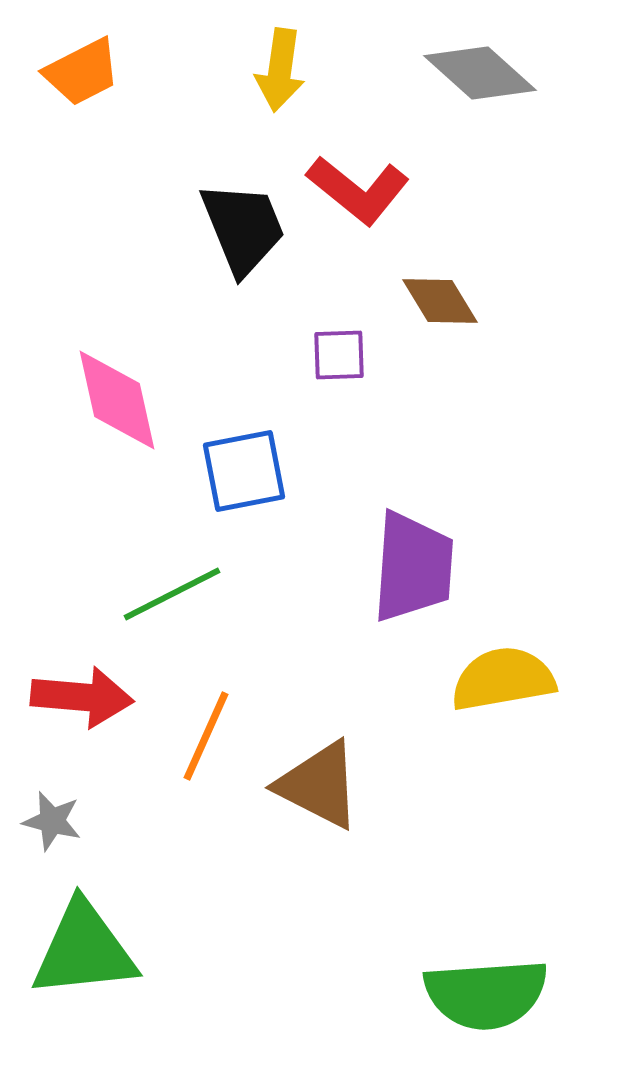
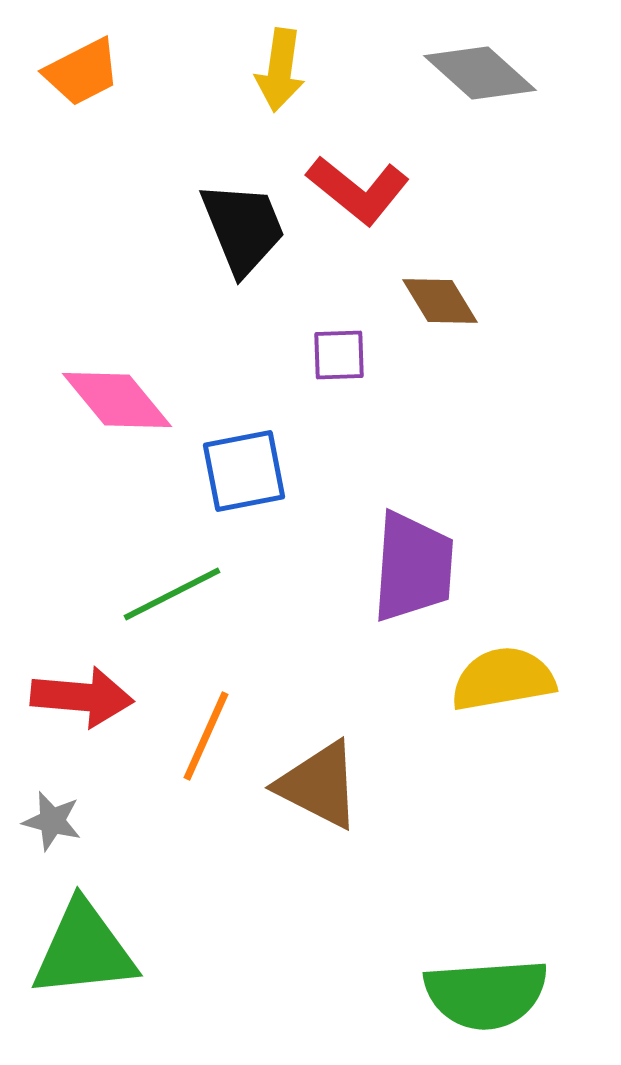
pink diamond: rotated 27 degrees counterclockwise
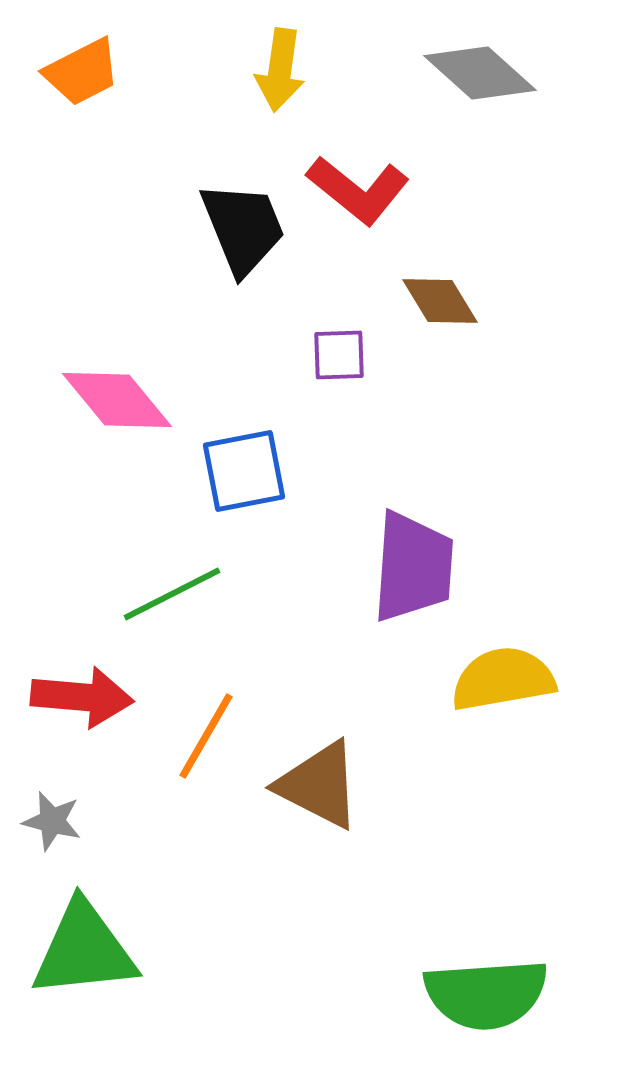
orange line: rotated 6 degrees clockwise
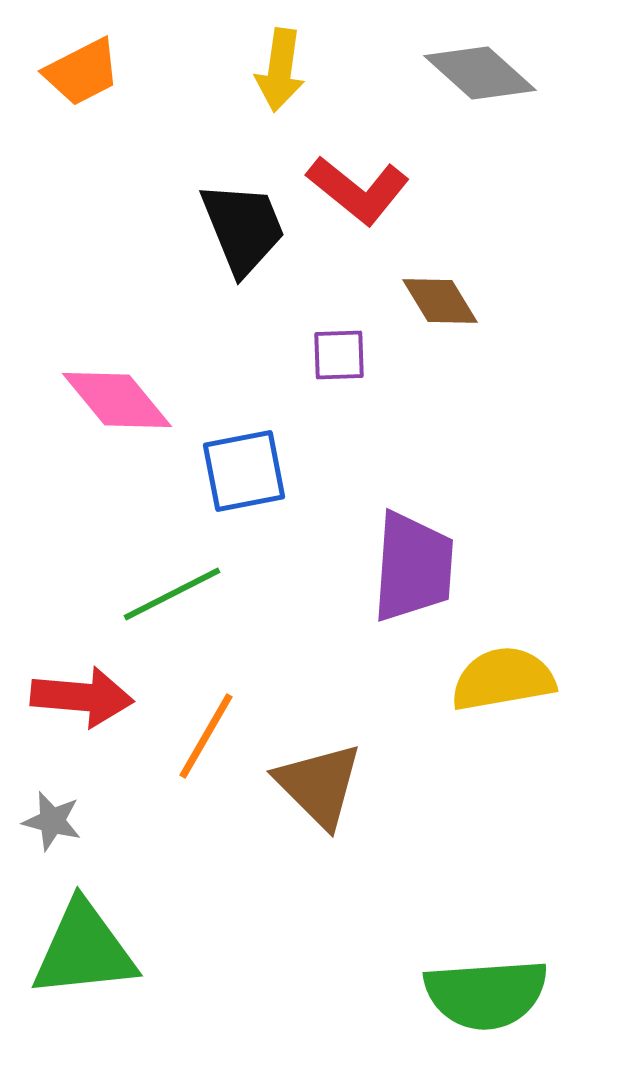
brown triangle: rotated 18 degrees clockwise
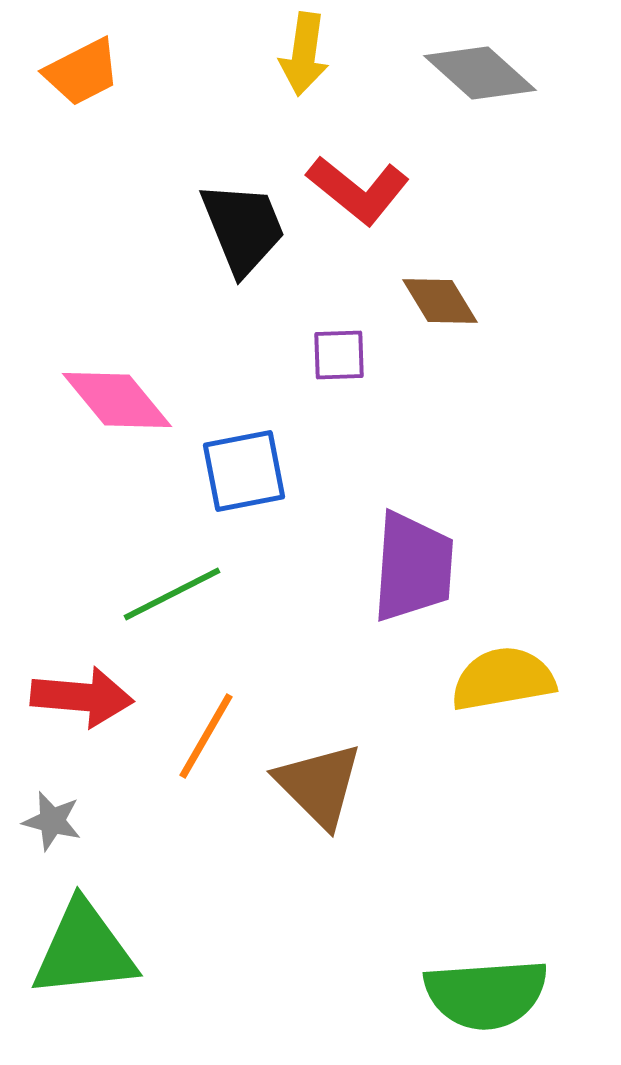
yellow arrow: moved 24 px right, 16 px up
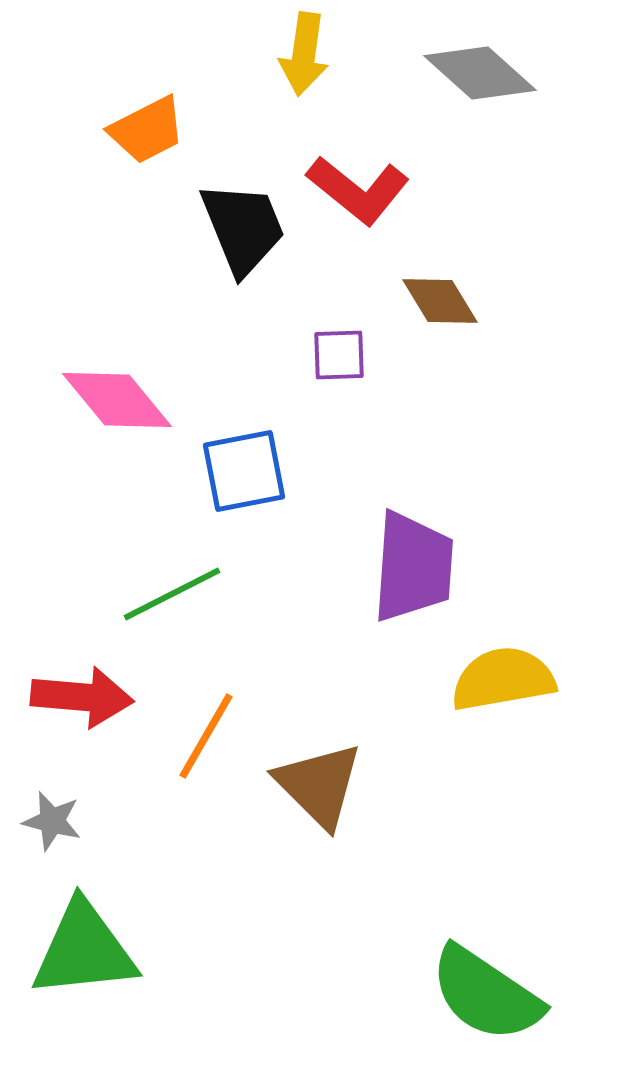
orange trapezoid: moved 65 px right, 58 px down
green semicircle: rotated 38 degrees clockwise
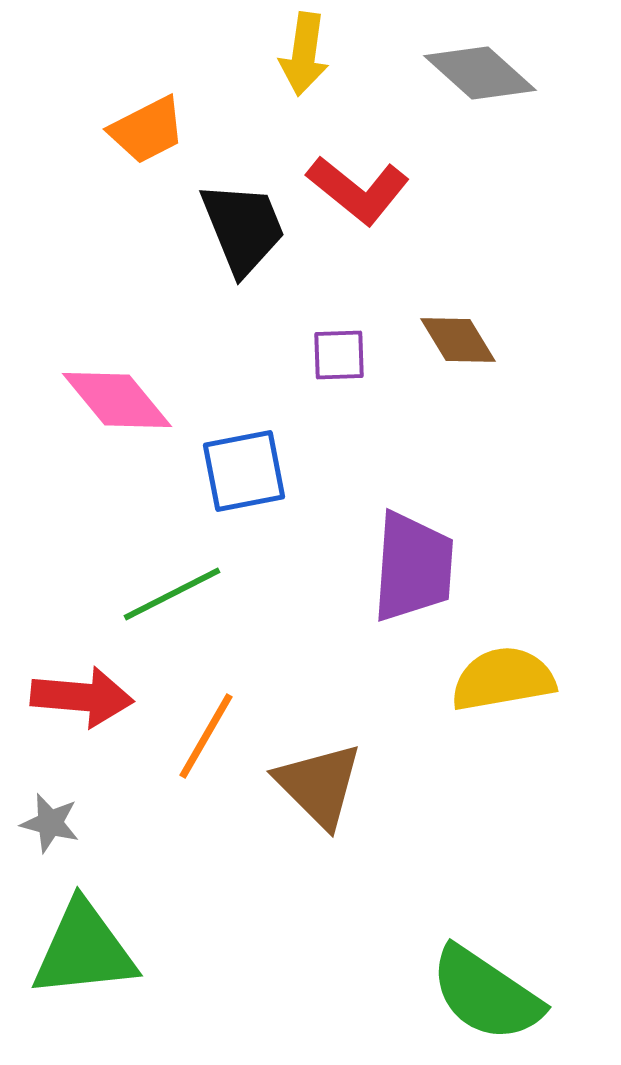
brown diamond: moved 18 px right, 39 px down
gray star: moved 2 px left, 2 px down
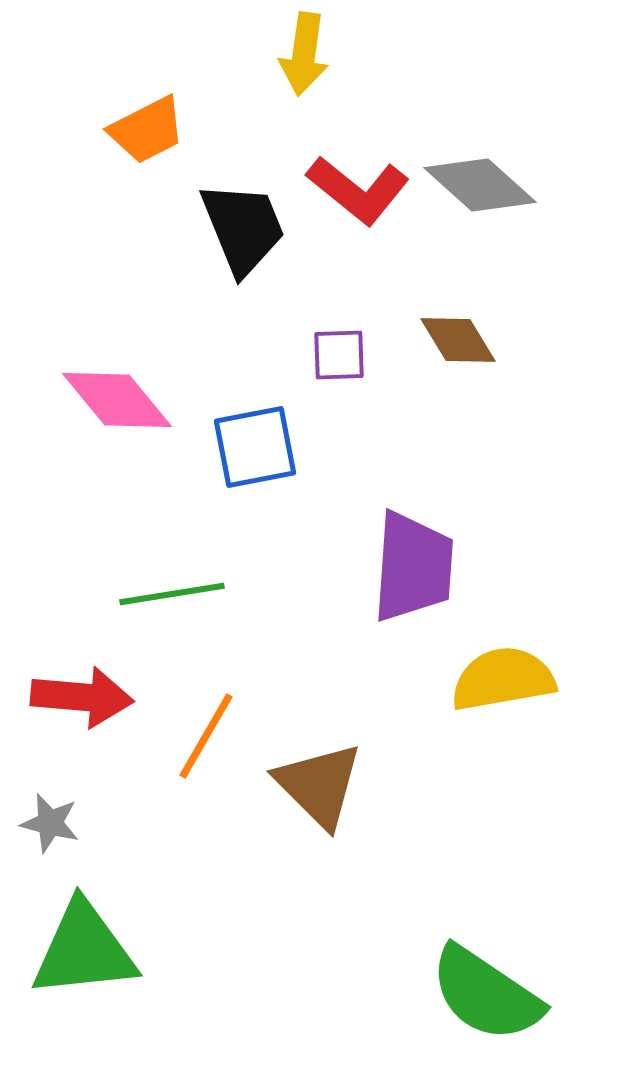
gray diamond: moved 112 px down
blue square: moved 11 px right, 24 px up
green line: rotated 18 degrees clockwise
